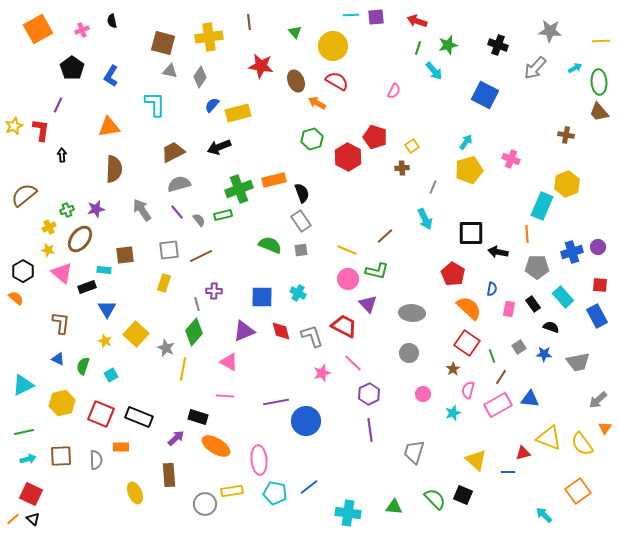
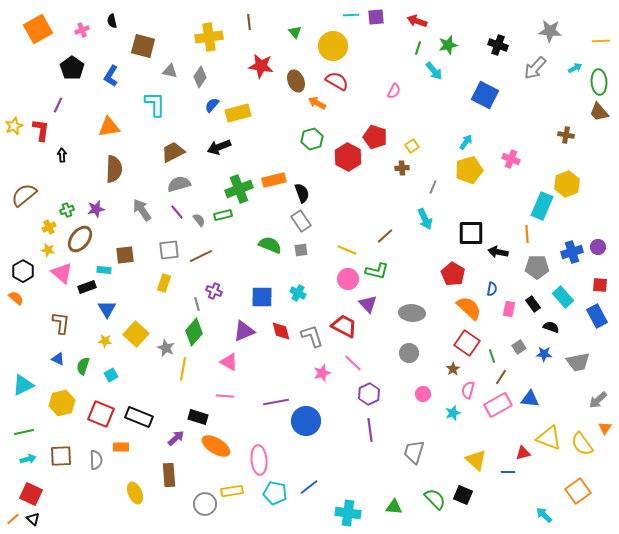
brown square at (163, 43): moved 20 px left, 3 px down
purple cross at (214, 291): rotated 21 degrees clockwise
yellow star at (105, 341): rotated 16 degrees counterclockwise
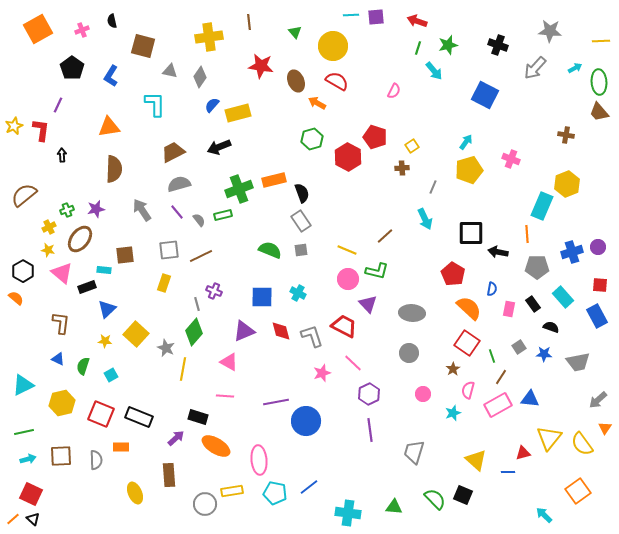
green semicircle at (270, 245): moved 5 px down
blue triangle at (107, 309): rotated 18 degrees clockwise
yellow triangle at (549, 438): rotated 48 degrees clockwise
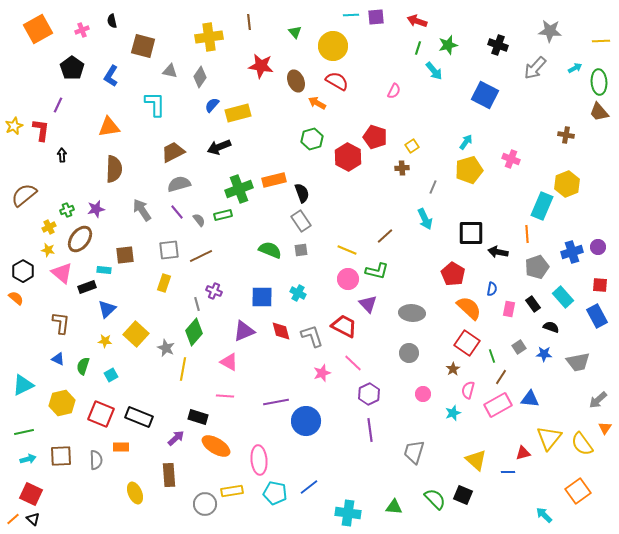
gray pentagon at (537, 267): rotated 20 degrees counterclockwise
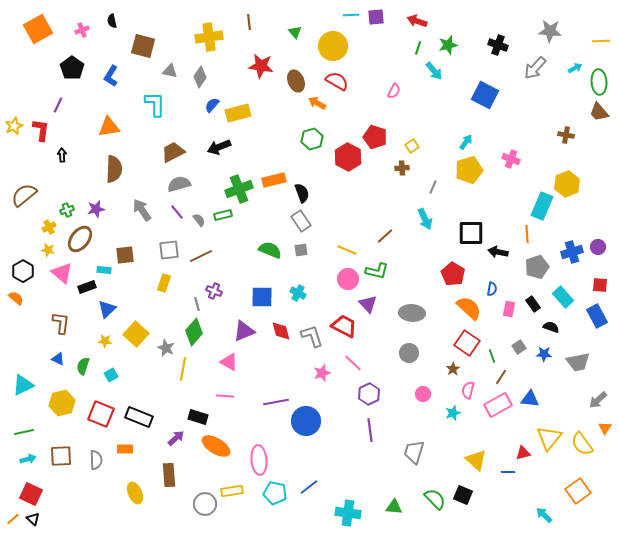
orange rectangle at (121, 447): moved 4 px right, 2 px down
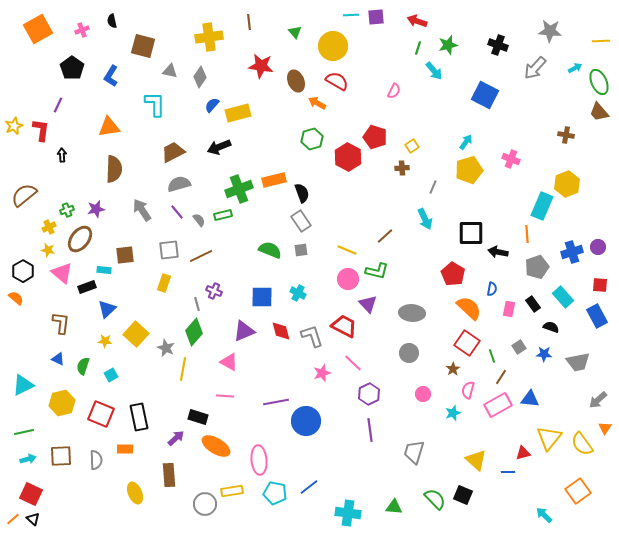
green ellipse at (599, 82): rotated 20 degrees counterclockwise
black rectangle at (139, 417): rotated 56 degrees clockwise
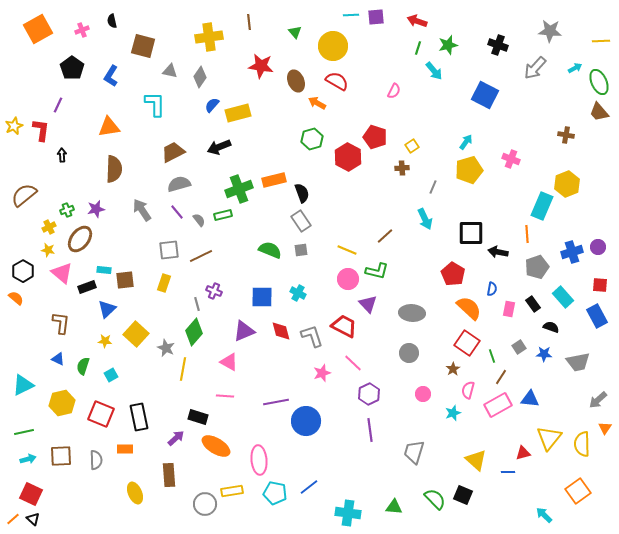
brown square at (125, 255): moved 25 px down
yellow semicircle at (582, 444): rotated 35 degrees clockwise
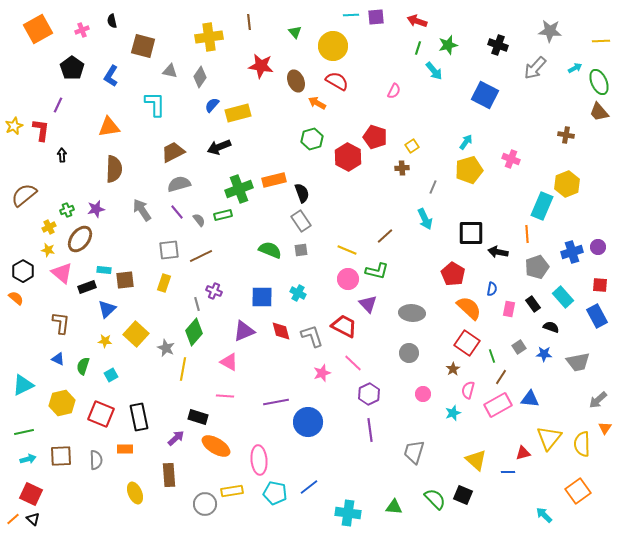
blue circle at (306, 421): moved 2 px right, 1 px down
